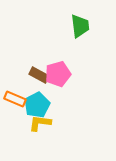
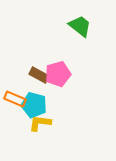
green trapezoid: rotated 45 degrees counterclockwise
cyan pentagon: moved 3 px left; rotated 30 degrees counterclockwise
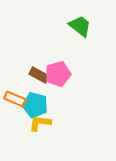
cyan pentagon: moved 1 px right
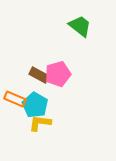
cyan pentagon: rotated 15 degrees clockwise
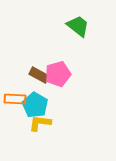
green trapezoid: moved 2 px left
orange rectangle: rotated 20 degrees counterclockwise
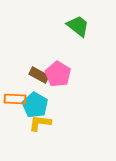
pink pentagon: rotated 25 degrees counterclockwise
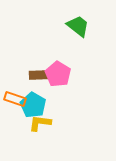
brown rectangle: rotated 30 degrees counterclockwise
orange rectangle: rotated 15 degrees clockwise
cyan pentagon: moved 2 px left
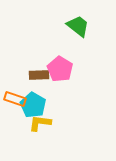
pink pentagon: moved 2 px right, 5 px up
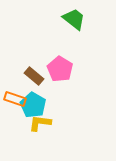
green trapezoid: moved 4 px left, 7 px up
brown rectangle: moved 5 px left, 1 px down; rotated 42 degrees clockwise
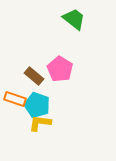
cyan pentagon: moved 4 px right; rotated 10 degrees counterclockwise
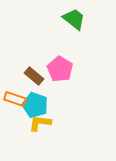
cyan pentagon: moved 2 px left
